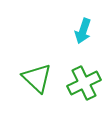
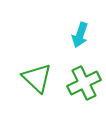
cyan arrow: moved 3 px left, 4 px down
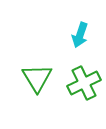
green triangle: rotated 16 degrees clockwise
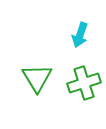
green cross: rotated 8 degrees clockwise
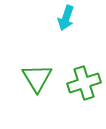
cyan arrow: moved 14 px left, 17 px up
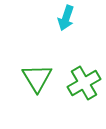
green cross: rotated 12 degrees counterclockwise
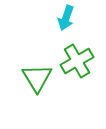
green cross: moved 7 px left, 22 px up
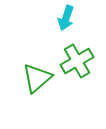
green triangle: rotated 20 degrees clockwise
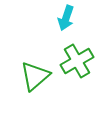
green triangle: moved 2 px left, 2 px up
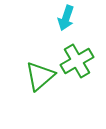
green triangle: moved 5 px right
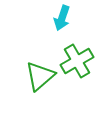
cyan arrow: moved 4 px left
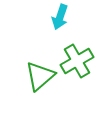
cyan arrow: moved 2 px left, 1 px up
